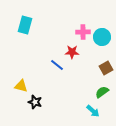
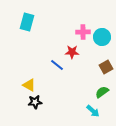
cyan rectangle: moved 2 px right, 3 px up
brown square: moved 1 px up
yellow triangle: moved 8 px right, 1 px up; rotated 16 degrees clockwise
black star: rotated 24 degrees counterclockwise
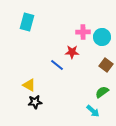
brown square: moved 2 px up; rotated 24 degrees counterclockwise
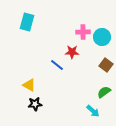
green semicircle: moved 2 px right
black star: moved 2 px down
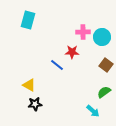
cyan rectangle: moved 1 px right, 2 px up
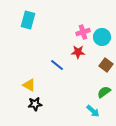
pink cross: rotated 16 degrees counterclockwise
red star: moved 6 px right
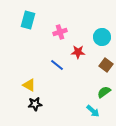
pink cross: moved 23 px left
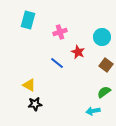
red star: rotated 24 degrees clockwise
blue line: moved 2 px up
cyan arrow: rotated 128 degrees clockwise
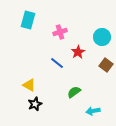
red star: rotated 16 degrees clockwise
green semicircle: moved 30 px left
black star: rotated 16 degrees counterclockwise
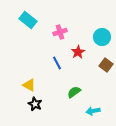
cyan rectangle: rotated 66 degrees counterclockwise
blue line: rotated 24 degrees clockwise
black star: rotated 24 degrees counterclockwise
